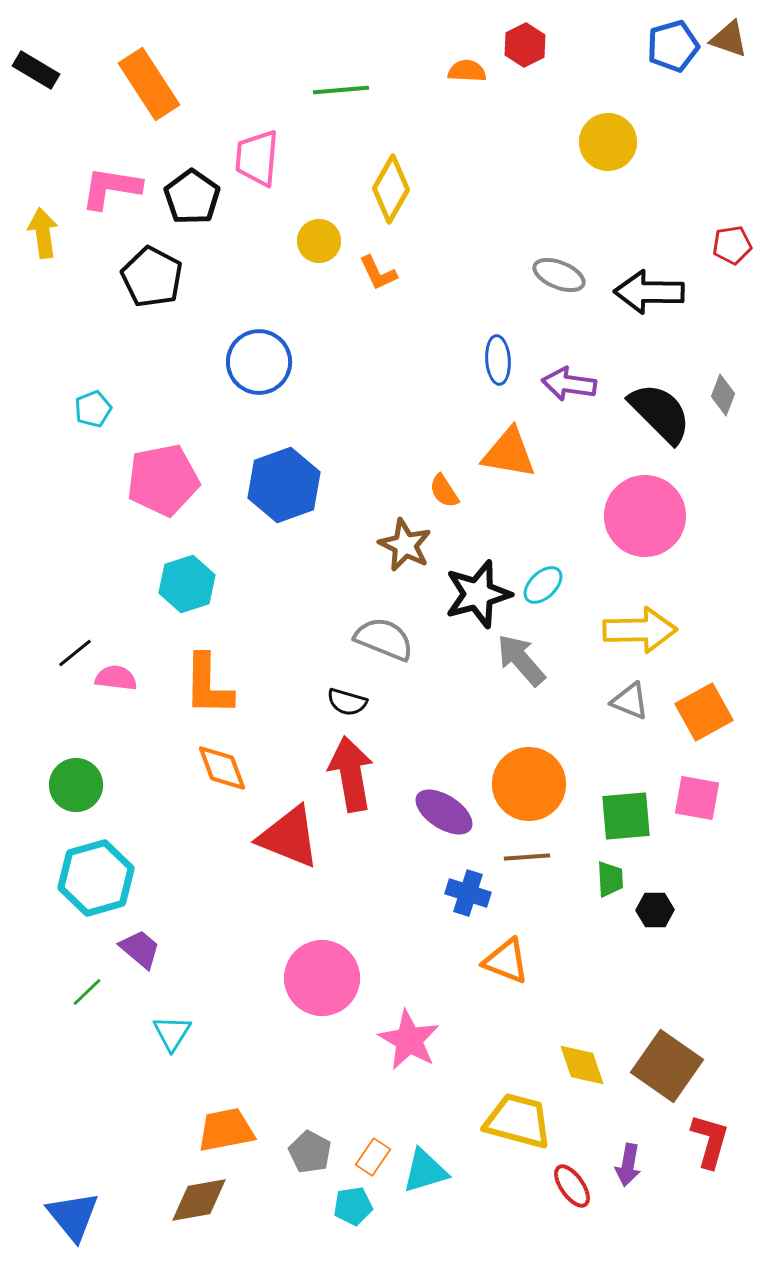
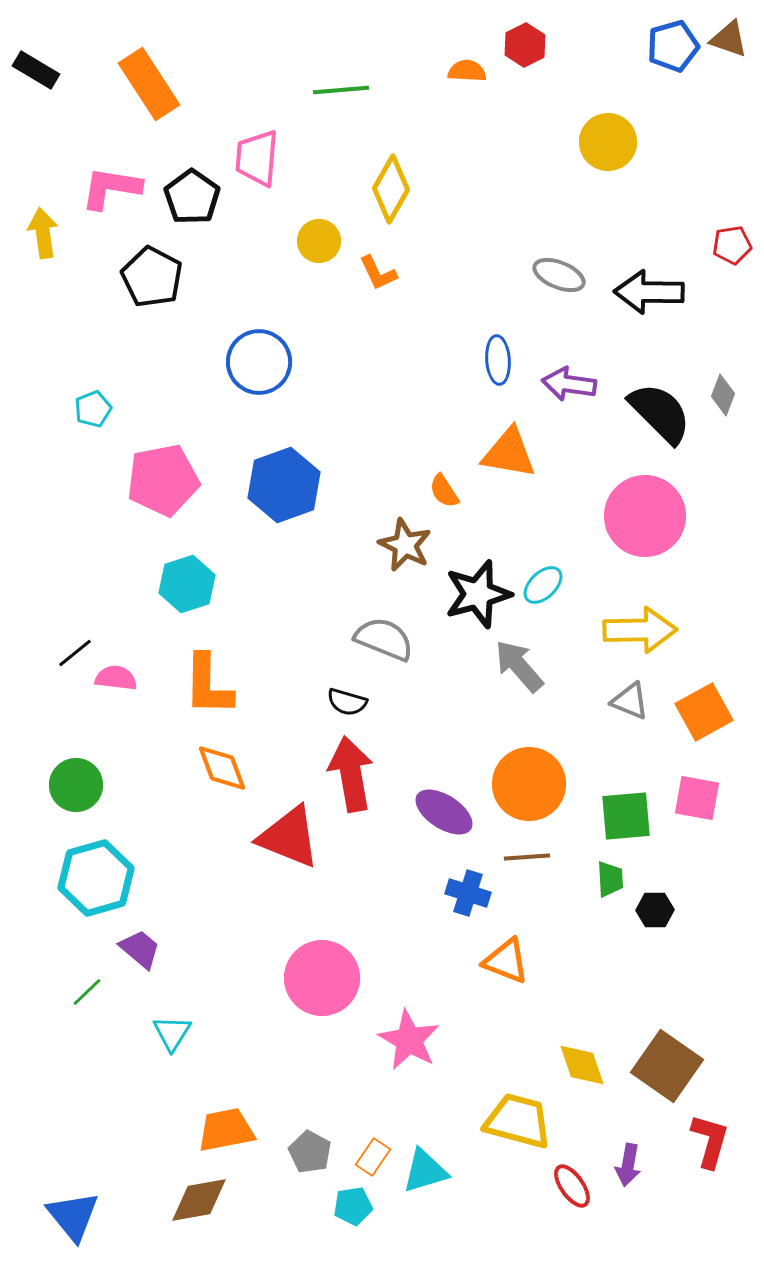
gray arrow at (521, 660): moved 2 px left, 6 px down
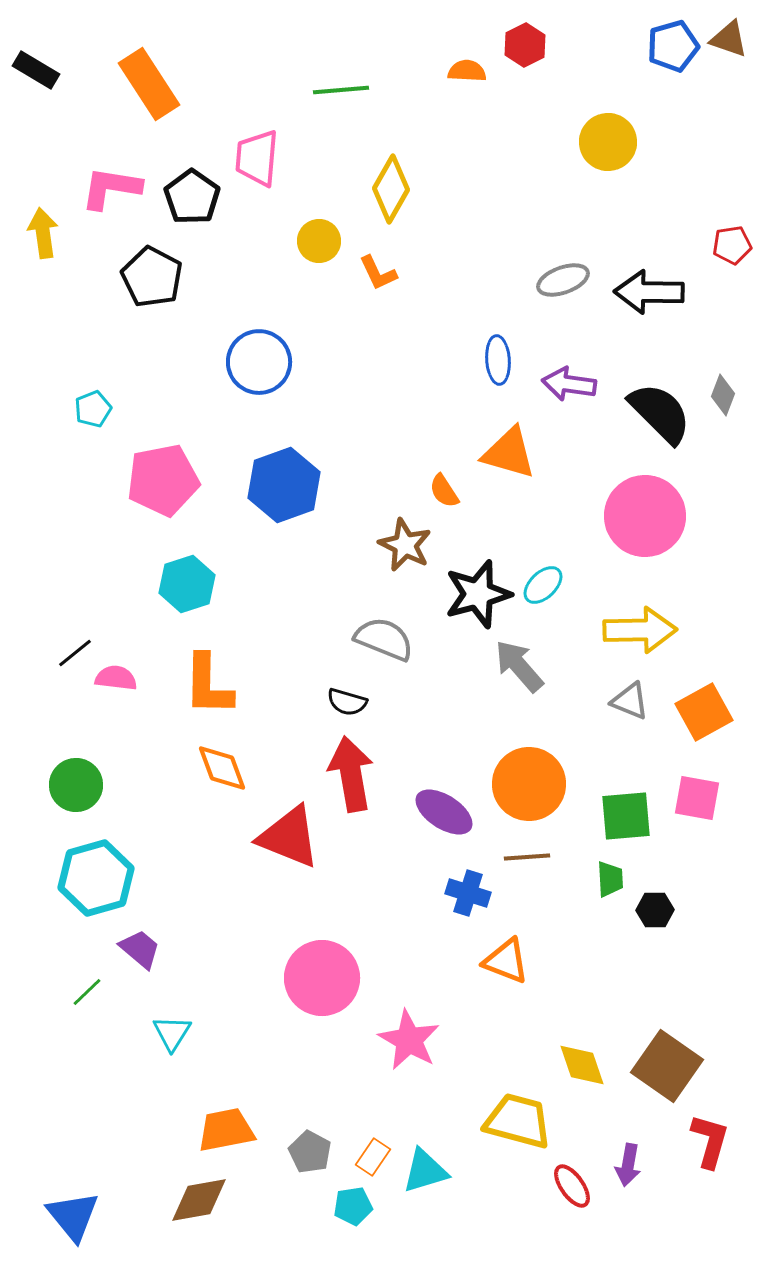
gray ellipse at (559, 275): moved 4 px right, 5 px down; rotated 42 degrees counterclockwise
orange triangle at (509, 453): rotated 6 degrees clockwise
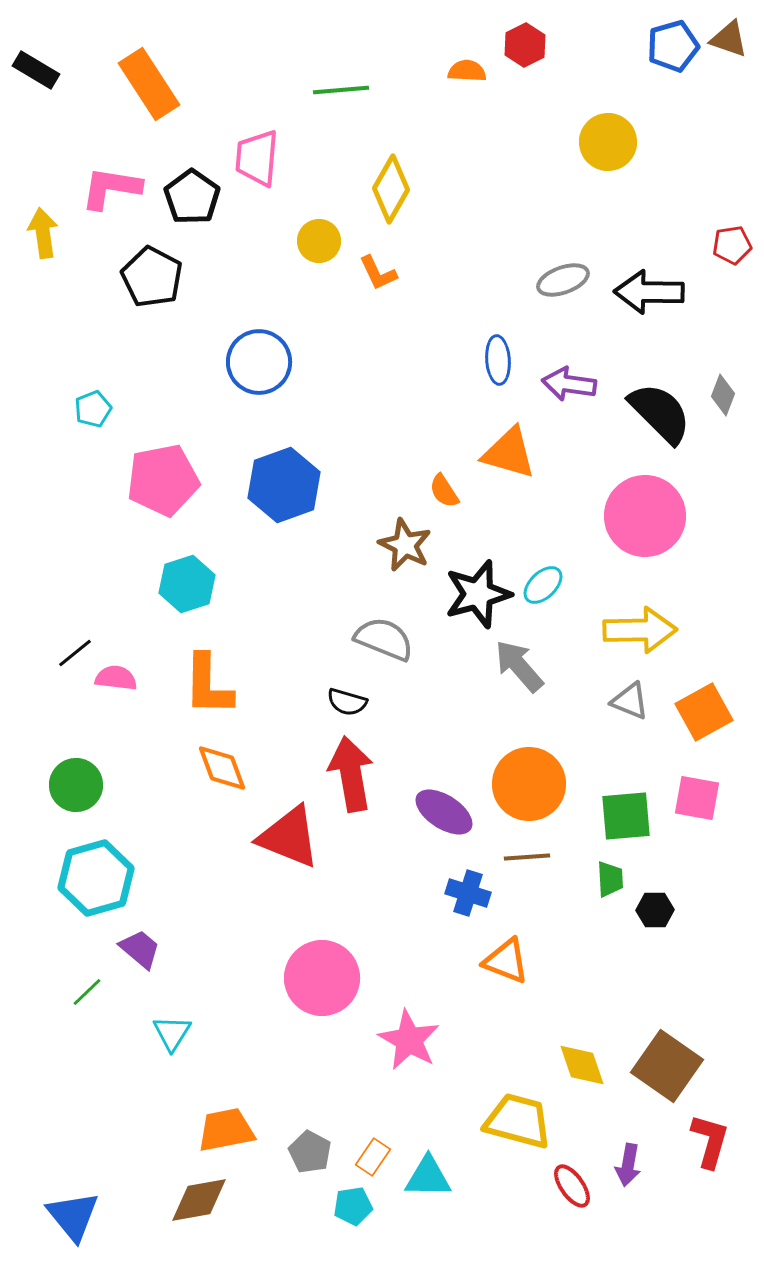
cyan triangle at (425, 1171): moved 3 px right, 6 px down; rotated 18 degrees clockwise
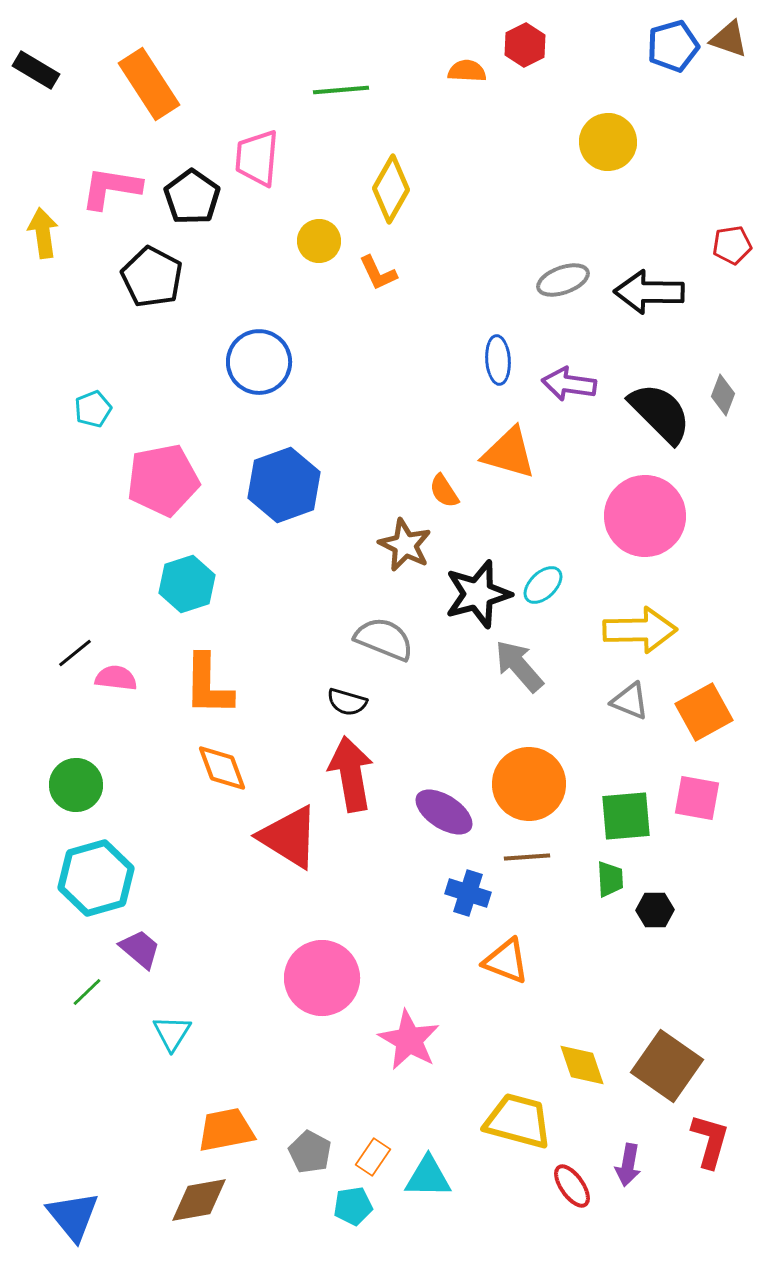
red triangle at (289, 837): rotated 10 degrees clockwise
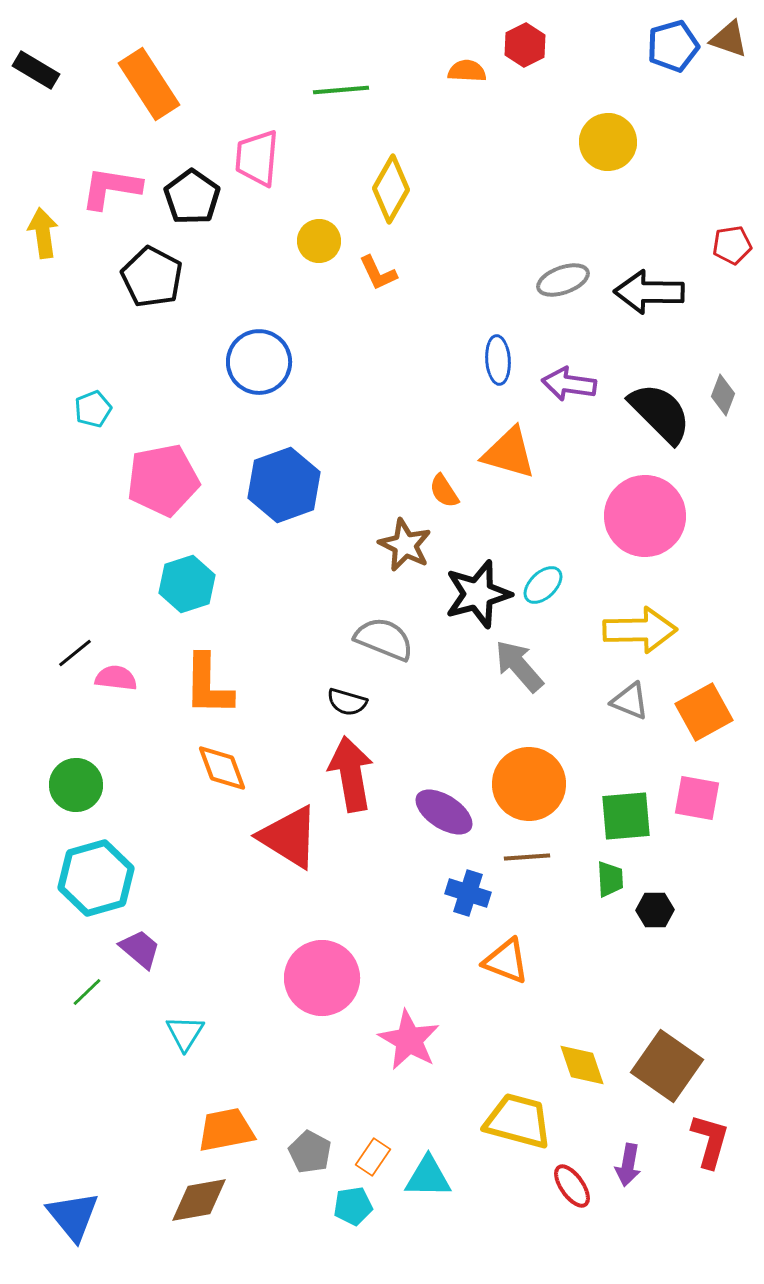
cyan triangle at (172, 1033): moved 13 px right
